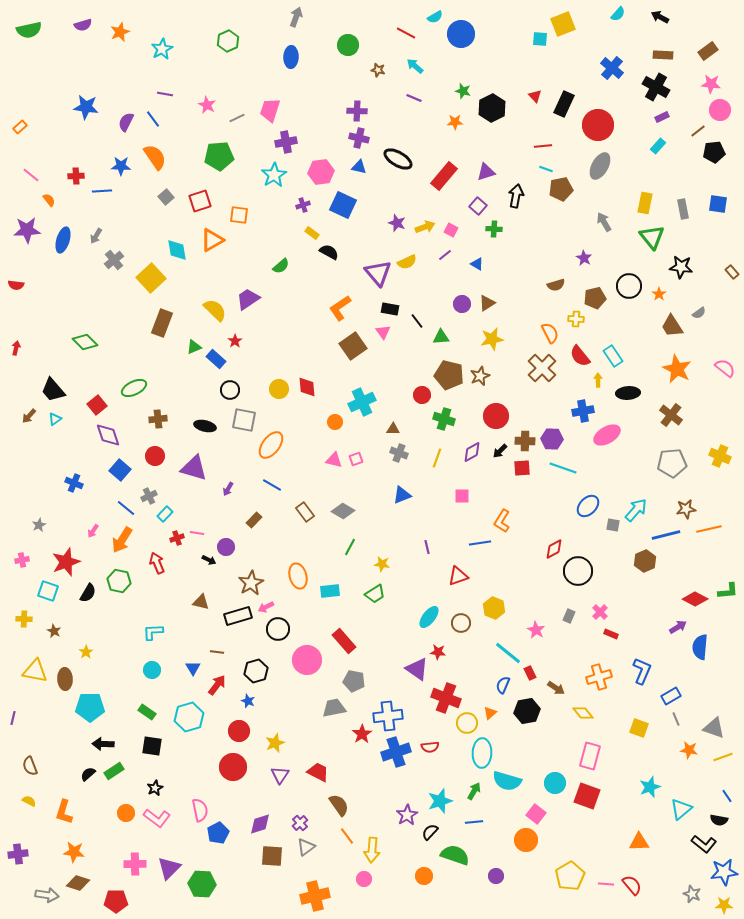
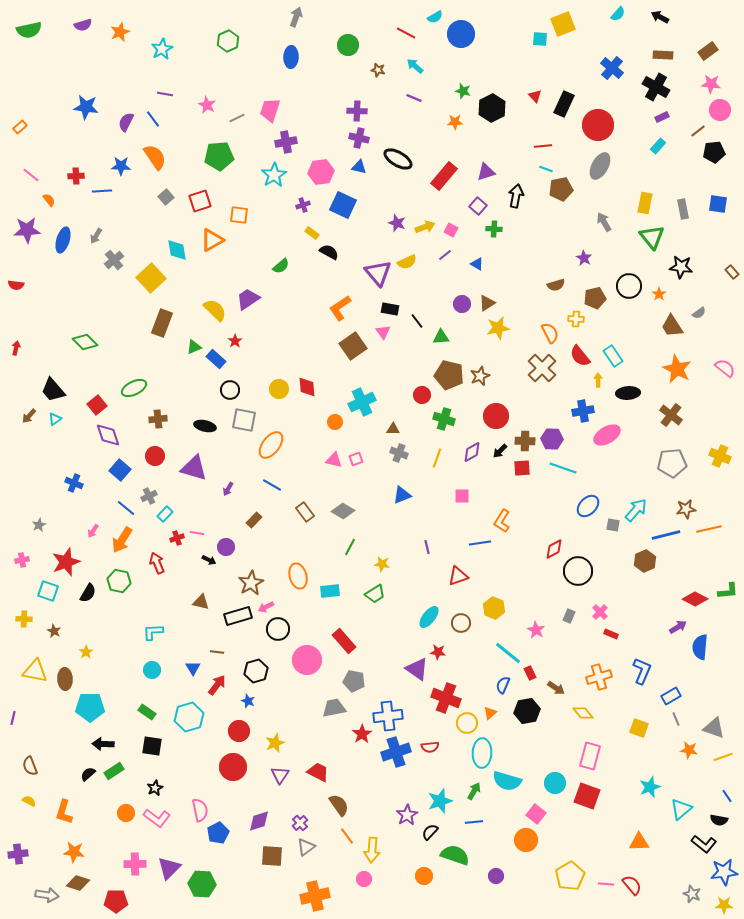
yellow star at (492, 339): moved 6 px right, 11 px up
purple diamond at (260, 824): moved 1 px left, 3 px up
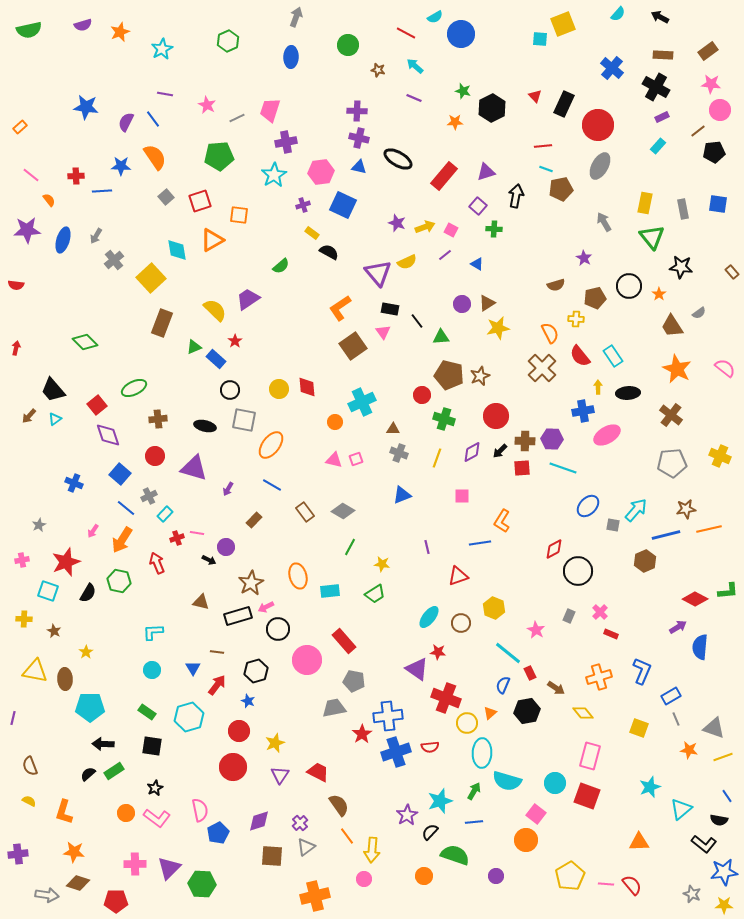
yellow arrow at (598, 380): moved 7 px down
blue square at (120, 470): moved 4 px down
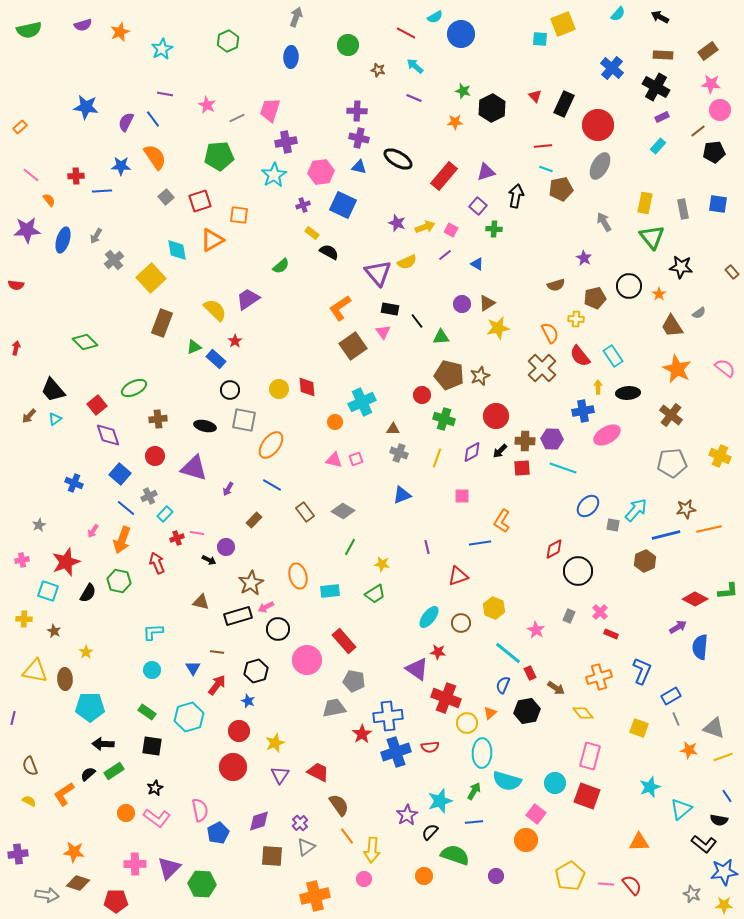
orange arrow at (122, 540): rotated 12 degrees counterclockwise
orange L-shape at (64, 812): moved 18 px up; rotated 40 degrees clockwise
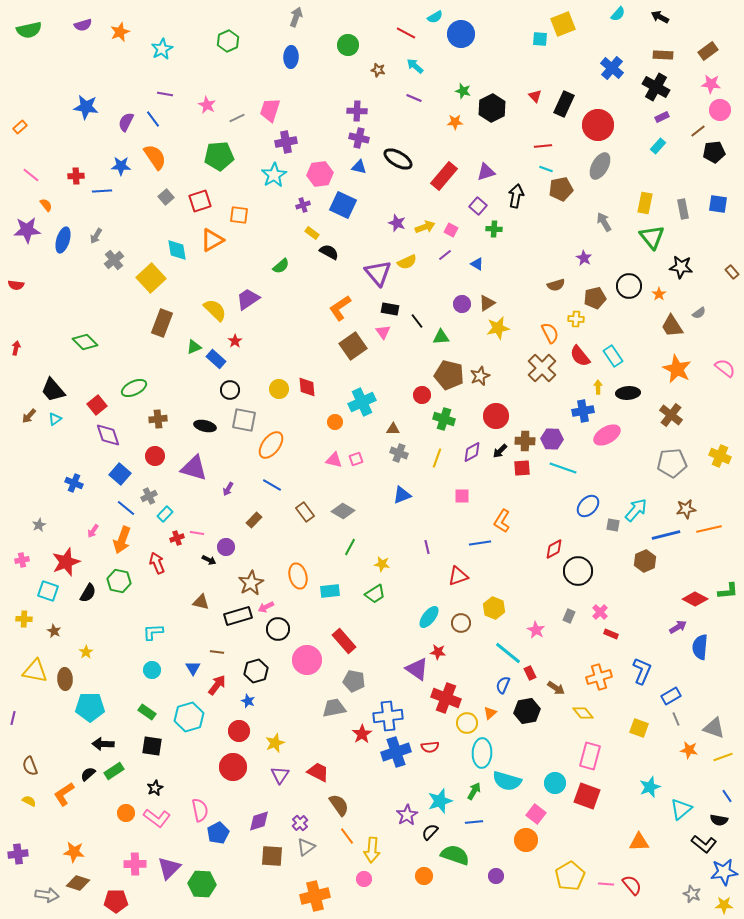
pink hexagon at (321, 172): moved 1 px left, 2 px down
orange semicircle at (49, 200): moved 3 px left, 5 px down
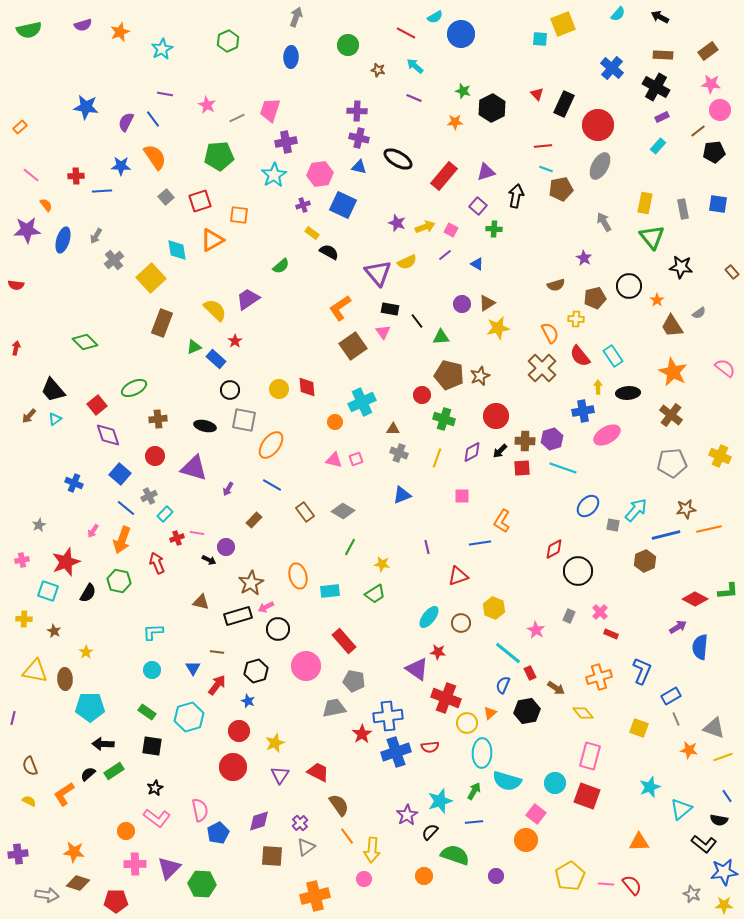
red triangle at (535, 96): moved 2 px right, 2 px up
orange star at (659, 294): moved 2 px left, 6 px down
orange star at (677, 369): moved 4 px left, 3 px down
purple hexagon at (552, 439): rotated 20 degrees counterclockwise
pink circle at (307, 660): moved 1 px left, 6 px down
orange circle at (126, 813): moved 18 px down
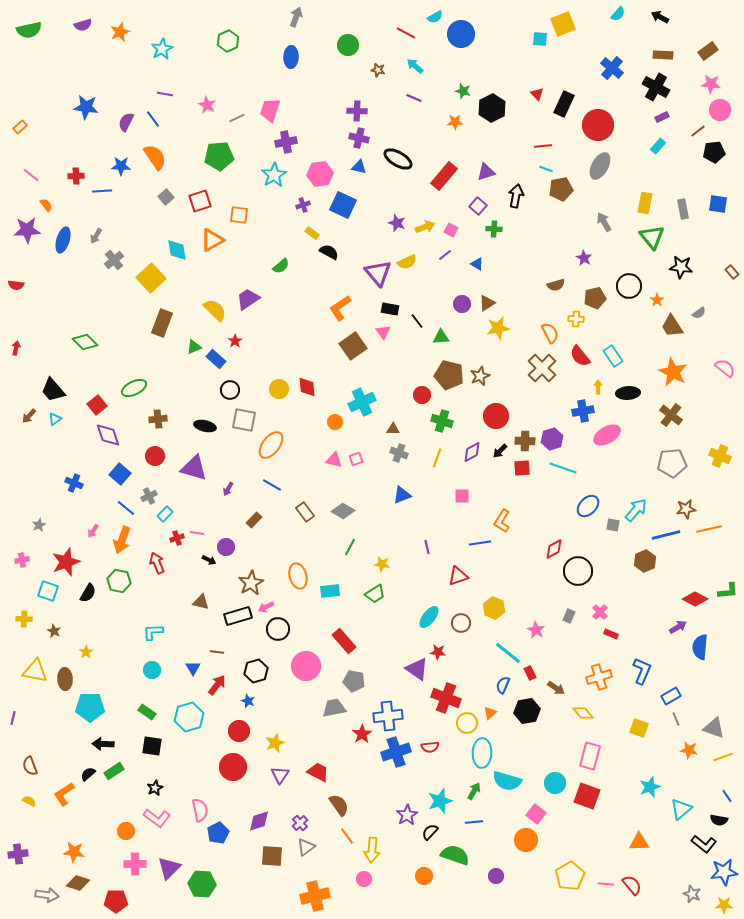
green cross at (444, 419): moved 2 px left, 2 px down
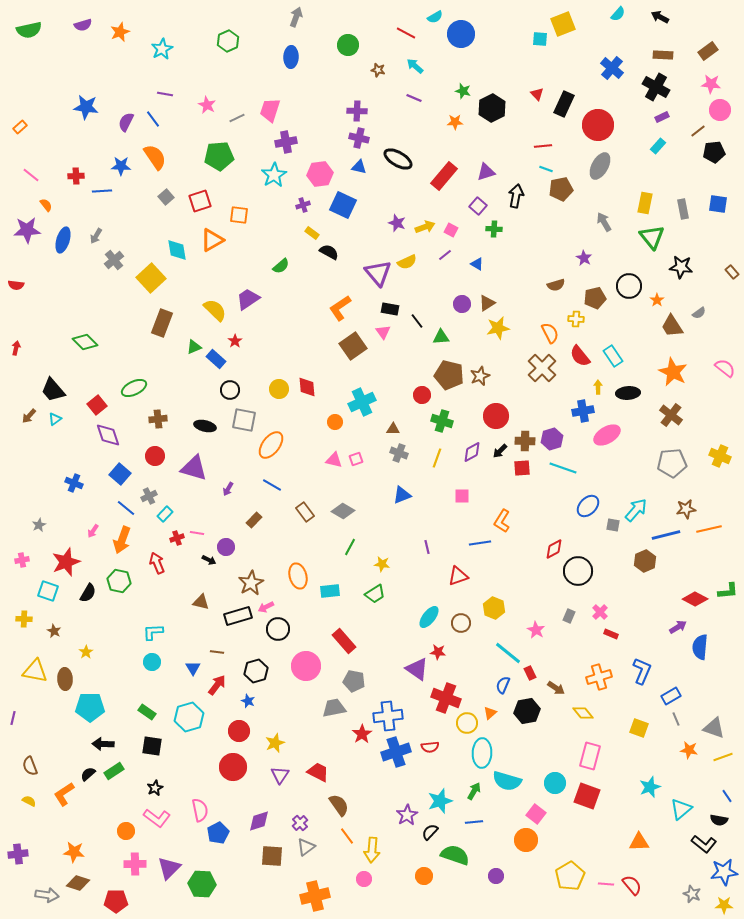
cyan circle at (152, 670): moved 8 px up
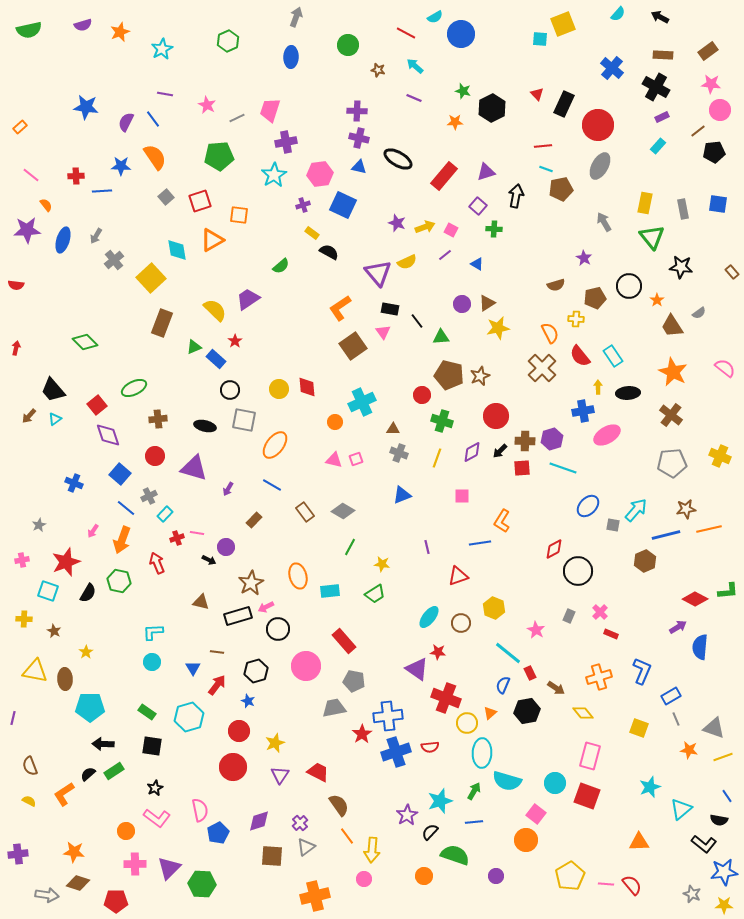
orange ellipse at (271, 445): moved 4 px right
